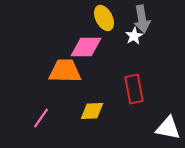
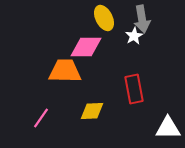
white triangle: rotated 12 degrees counterclockwise
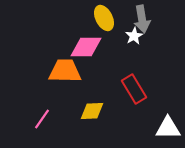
red rectangle: rotated 20 degrees counterclockwise
pink line: moved 1 px right, 1 px down
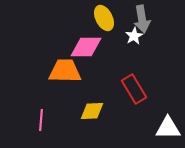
pink line: moved 1 px left, 1 px down; rotated 30 degrees counterclockwise
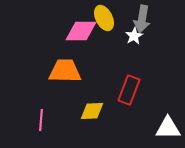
gray arrow: rotated 20 degrees clockwise
pink diamond: moved 5 px left, 16 px up
red rectangle: moved 5 px left, 1 px down; rotated 52 degrees clockwise
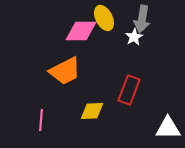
white star: moved 1 px down
orange trapezoid: rotated 152 degrees clockwise
